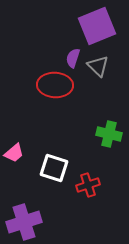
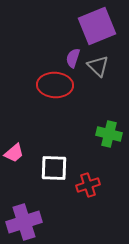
white square: rotated 16 degrees counterclockwise
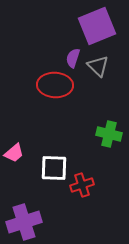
red cross: moved 6 px left
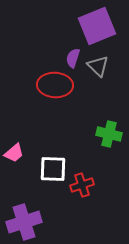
white square: moved 1 px left, 1 px down
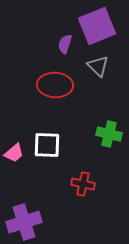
purple semicircle: moved 8 px left, 14 px up
white square: moved 6 px left, 24 px up
red cross: moved 1 px right, 1 px up; rotated 30 degrees clockwise
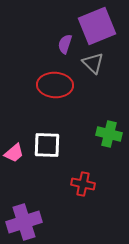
gray triangle: moved 5 px left, 3 px up
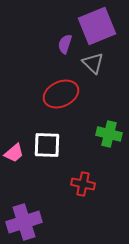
red ellipse: moved 6 px right, 9 px down; rotated 28 degrees counterclockwise
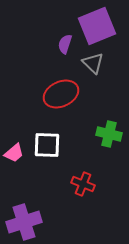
red cross: rotated 10 degrees clockwise
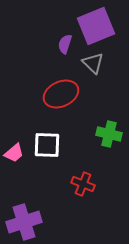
purple square: moved 1 px left
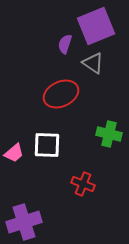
gray triangle: rotated 10 degrees counterclockwise
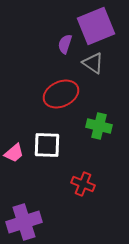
green cross: moved 10 px left, 8 px up
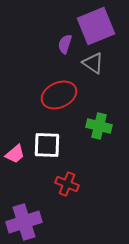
red ellipse: moved 2 px left, 1 px down
pink trapezoid: moved 1 px right, 1 px down
red cross: moved 16 px left
